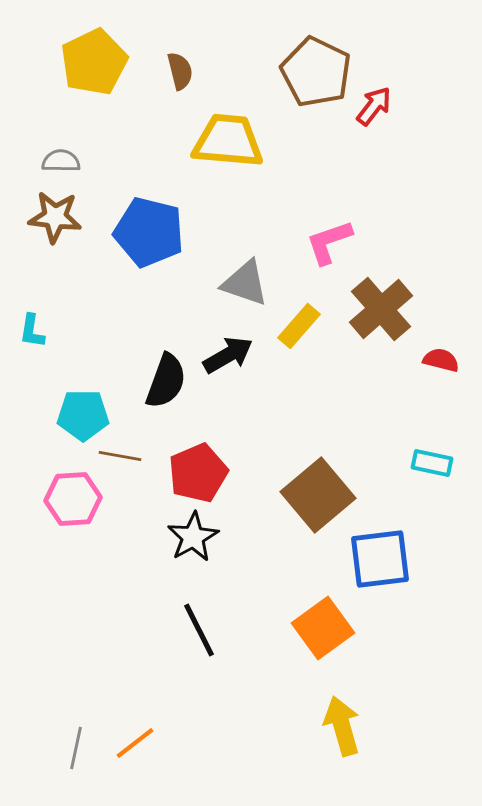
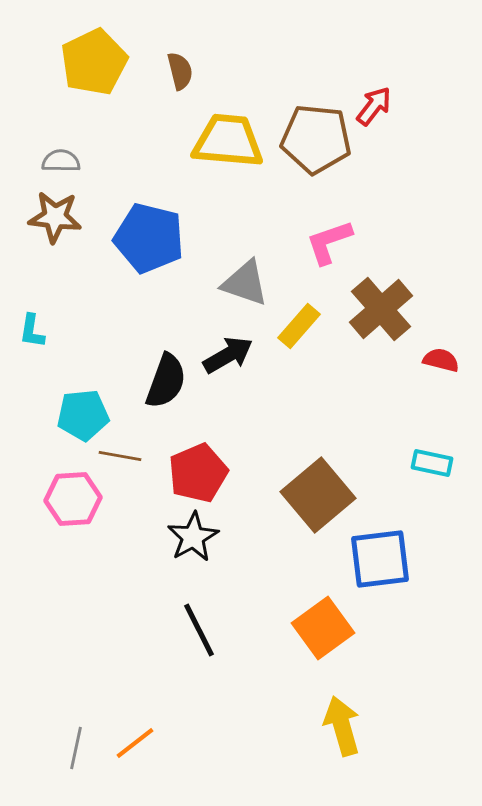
brown pentagon: moved 67 px down; rotated 20 degrees counterclockwise
blue pentagon: moved 6 px down
cyan pentagon: rotated 6 degrees counterclockwise
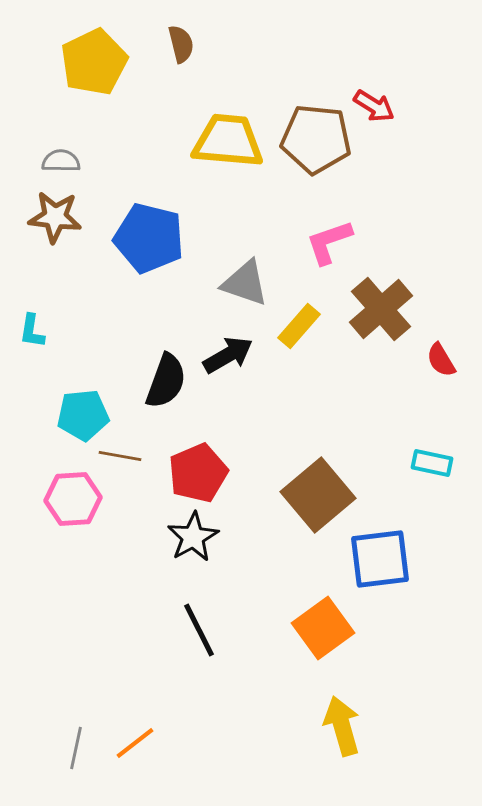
brown semicircle: moved 1 px right, 27 px up
red arrow: rotated 84 degrees clockwise
red semicircle: rotated 135 degrees counterclockwise
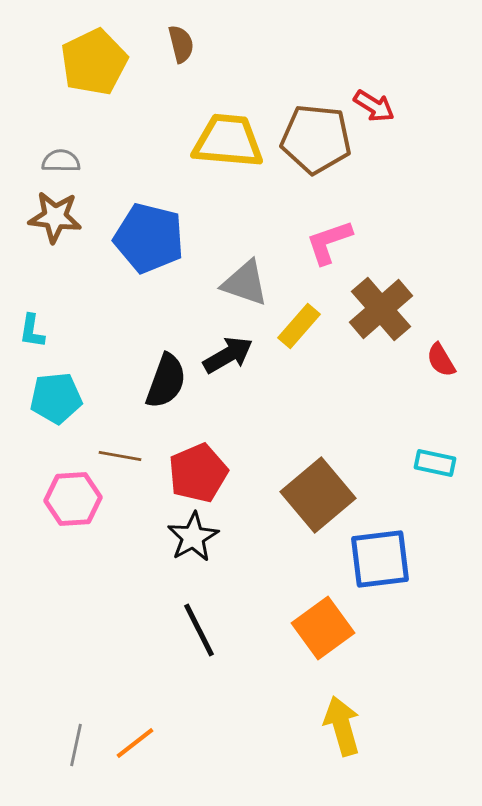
cyan pentagon: moved 27 px left, 17 px up
cyan rectangle: moved 3 px right
gray line: moved 3 px up
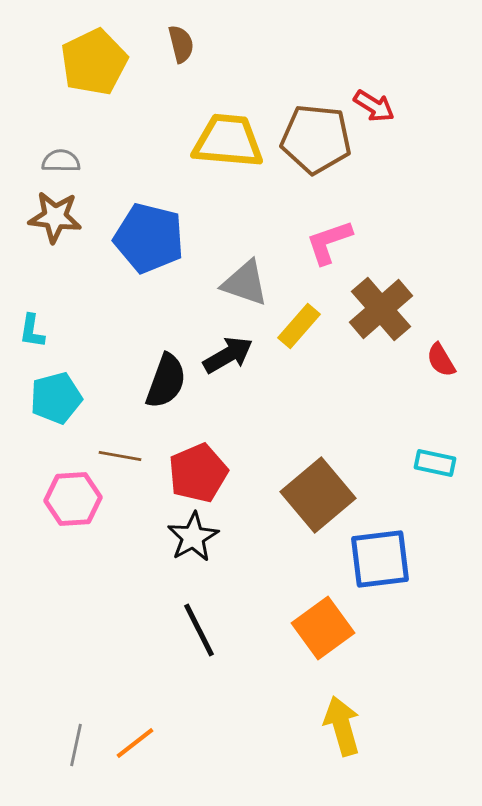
cyan pentagon: rotated 9 degrees counterclockwise
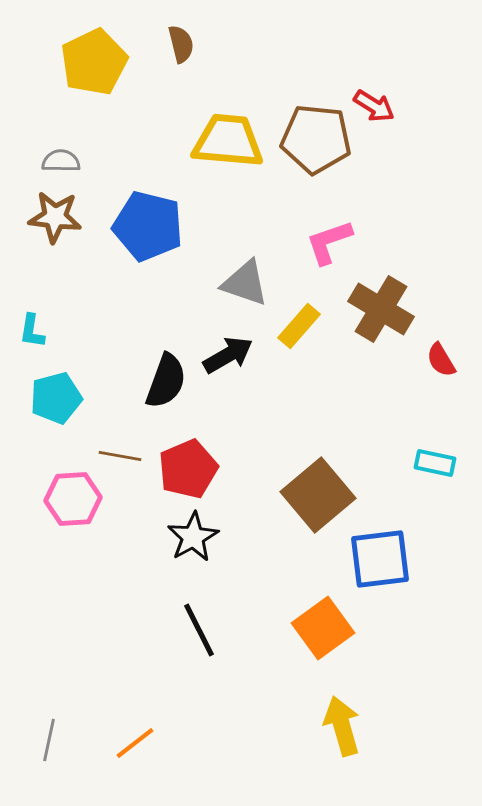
blue pentagon: moved 1 px left, 12 px up
brown cross: rotated 18 degrees counterclockwise
red pentagon: moved 10 px left, 4 px up
gray line: moved 27 px left, 5 px up
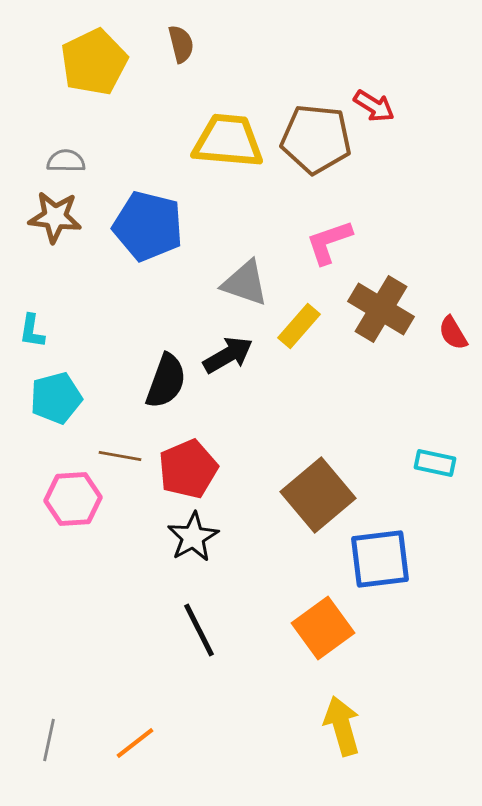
gray semicircle: moved 5 px right
red semicircle: moved 12 px right, 27 px up
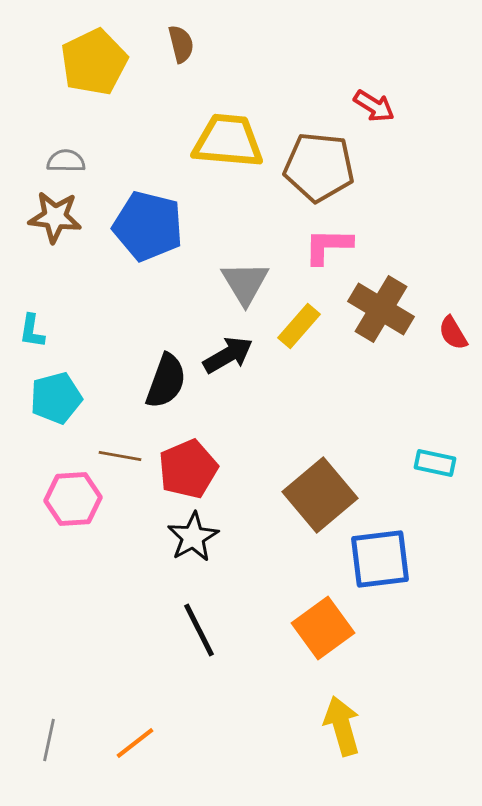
brown pentagon: moved 3 px right, 28 px down
pink L-shape: moved 1 px left, 4 px down; rotated 20 degrees clockwise
gray triangle: rotated 40 degrees clockwise
brown square: moved 2 px right
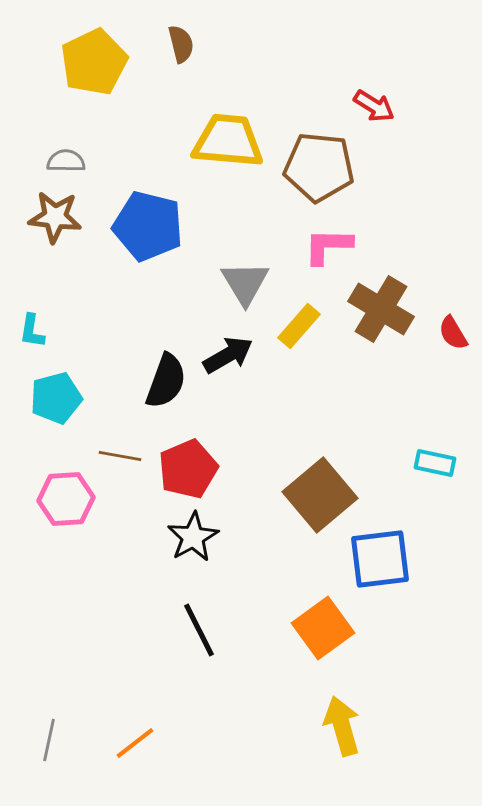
pink hexagon: moved 7 px left
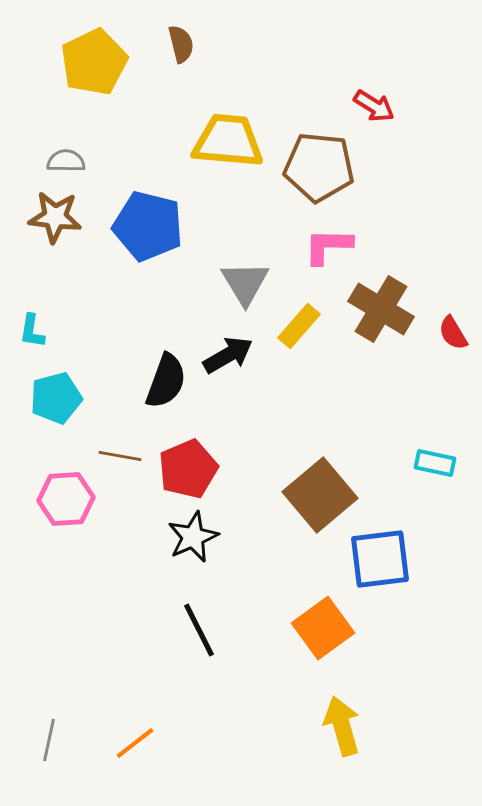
black star: rotated 6 degrees clockwise
